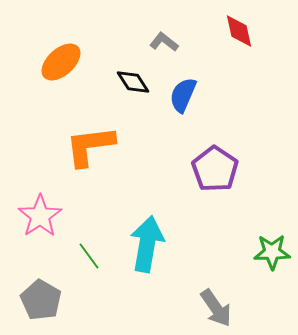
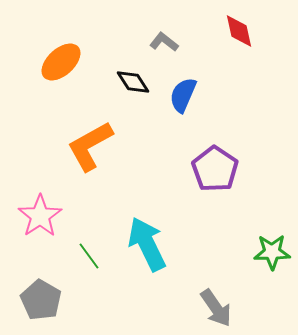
orange L-shape: rotated 22 degrees counterclockwise
cyan arrow: rotated 36 degrees counterclockwise
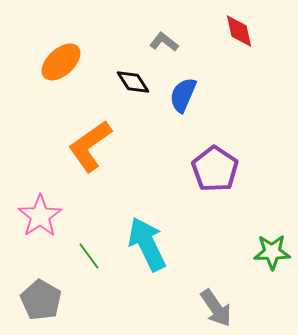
orange L-shape: rotated 6 degrees counterclockwise
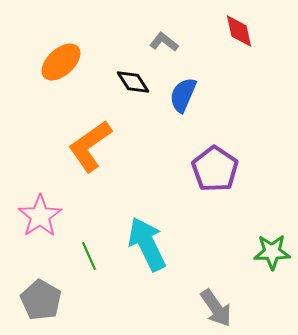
green line: rotated 12 degrees clockwise
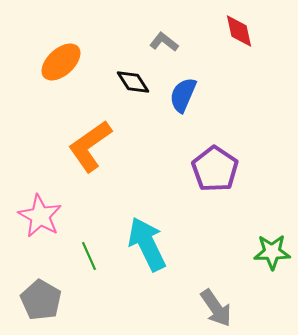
pink star: rotated 9 degrees counterclockwise
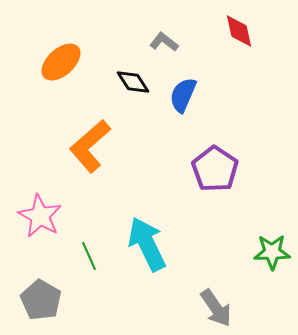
orange L-shape: rotated 6 degrees counterclockwise
